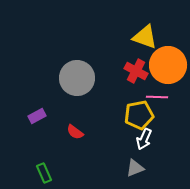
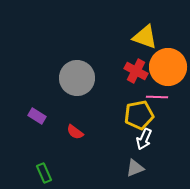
orange circle: moved 2 px down
purple rectangle: rotated 60 degrees clockwise
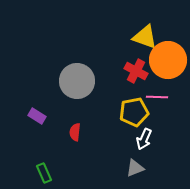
orange circle: moved 7 px up
gray circle: moved 3 px down
yellow pentagon: moved 5 px left, 3 px up
red semicircle: rotated 60 degrees clockwise
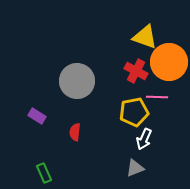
orange circle: moved 1 px right, 2 px down
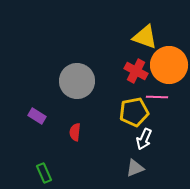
orange circle: moved 3 px down
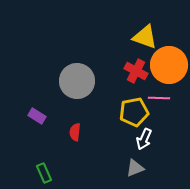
pink line: moved 2 px right, 1 px down
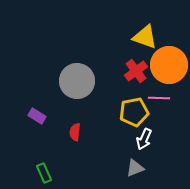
red cross: rotated 25 degrees clockwise
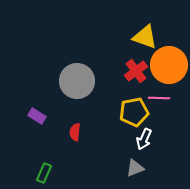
green rectangle: rotated 48 degrees clockwise
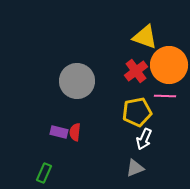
pink line: moved 6 px right, 2 px up
yellow pentagon: moved 3 px right
purple rectangle: moved 22 px right, 16 px down; rotated 18 degrees counterclockwise
